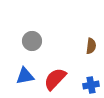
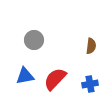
gray circle: moved 2 px right, 1 px up
blue cross: moved 1 px left, 1 px up
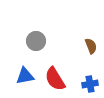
gray circle: moved 2 px right, 1 px down
brown semicircle: rotated 28 degrees counterclockwise
red semicircle: rotated 75 degrees counterclockwise
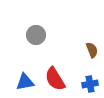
gray circle: moved 6 px up
brown semicircle: moved 1 px right, 4 px down
blue triangle: moved 6 px down
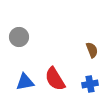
gray circle: moved 17 px left, 2 px down
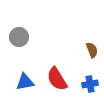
red semicircle: moved 2 px right
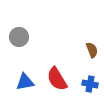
blue cross: rotated 21 degrees clockwise
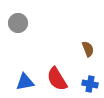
gray circle: moved 1 px left, 14 px up
brown semicircle: moved 4 px left, 1 px up
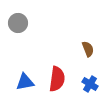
red semicircle: rotated 140 degrees counterclockwise
blue cross: rotated 21 degrees clockwise
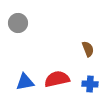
red semicircle: rotated 110 degrees counterclockwise
blue cross: rotated 28 degrees counterclockwise
